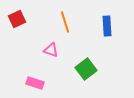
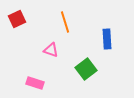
blue rectangle: moved 13 px down
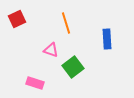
orange line: moved 1 px right, 1 px down
green square: moved 13 px left, 2 px up
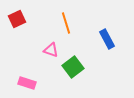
blue rectangle: rotated 24 degrees counterclockwise
pink rectangle: moved 8 px left
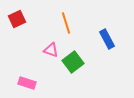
green square: moved 5 px up
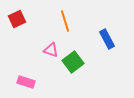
orange line: moved 1 px left, 2 px up
pink rectangle: moved 1 px left, 1 px up
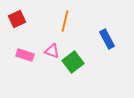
orange line: rotated 30 degrees clockwise
pink triangle: moved 1 px right, 1 px down
pink rectangle: moved 1 px left, 27 px up
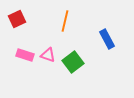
pink triangle: moved 4 px left, 4 px down
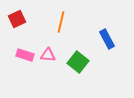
orange line: moved 4 px left, 1 px down
pink triangle: rotated 14 degrees counterclockwise
green square: moved 5 px right; rotated 15 degrees counterclockwise
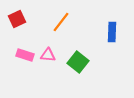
orange line: rotated 25 degrees clockwise
blue rectangle: moved 5 px right, 7 px up; rotated 30 degrees clockwise
